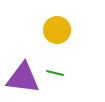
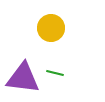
yellow circle: moved 6 px left, 2 px up
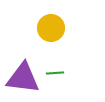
green line: rotated 18 degrees counterclockwise
